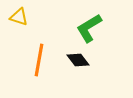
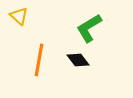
yellow triangle: moved 1 px up; rotated 24 degrees clockwise
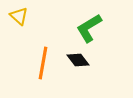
orange line: moved 4 px right, 3 px down
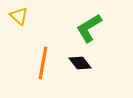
black diamond: moved 2 px right, 3 px down
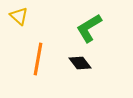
orange line: moved 5 px left, 4 px up
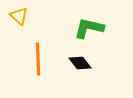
green L-shape: rotated 44 degrees clockwise
orange line: rotated 12 degrees counterclockwise
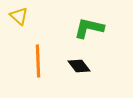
orange line: moved 2 px down
black diamond: moved 1 px left, 3 px down
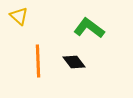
green L-shape: rotated 24 degrees clockwise
black diamond: moved 5 px left, 4 px up
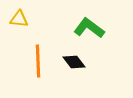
yellow triangle: moved 3 px down; rotated 36 degrees counterclockwise
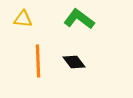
yellow triangle: moved 4 px right
green L-shape: moved 10 px left, 9 px up
